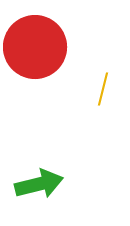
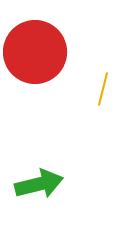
red circle: moved 5 px down
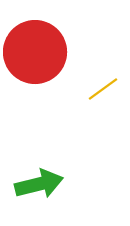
yellow line: rotated 40 degrees clockwise
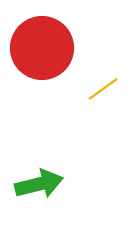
red circle: moved 7 px right, 4 px up
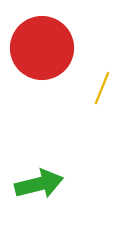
yellow line: moved 1 px left, 1 px up; rotated 32 degrees counterclockwise
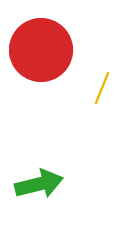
red circle: moved 1 px left, 2 px down
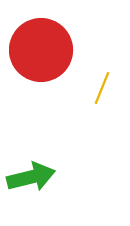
green arrow: moved 8 px left, 7 px up
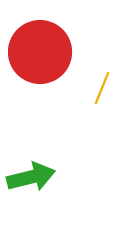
red circle: moved 1 px left, 2 px down
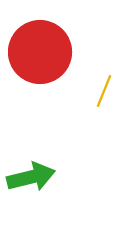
yellow line: moved 2 px right, 3 px down
